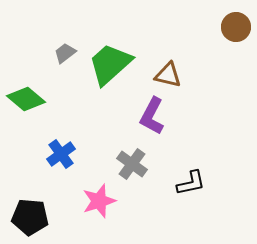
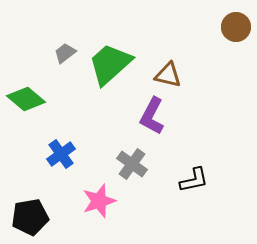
black L-shape: moved 3 px right, 3 px up
black pentagon: rotated 15 degrees counterclockwise
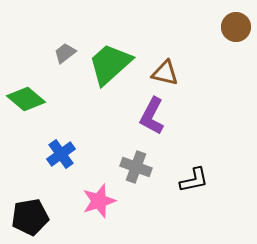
brown triangle: moved 3 px left, 2 px up
gray cross: moved 4 px right, 3 px down; rotated 16 degrees counterclockwise
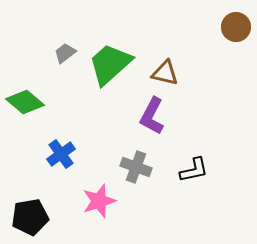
green diamond: moved 1 px left, 3 px down
black L-shape: moved 10 px up
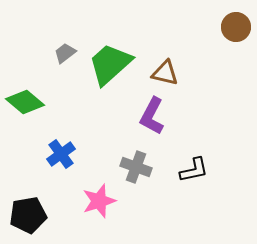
black pentagon: moved 2 px left, 2 px up
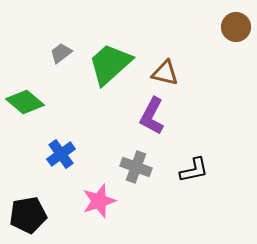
gray trapezoid: moved 4 px left
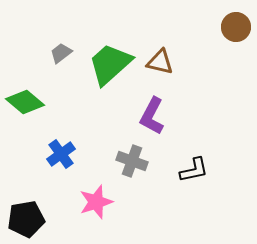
brown triangle: moved 5 px left, 11 px up
gray cross: moved 4 px left, 6 px up
pink star: moved 3 px left, 1 px down
black pentagon: moved 2 px left, 4 px down
